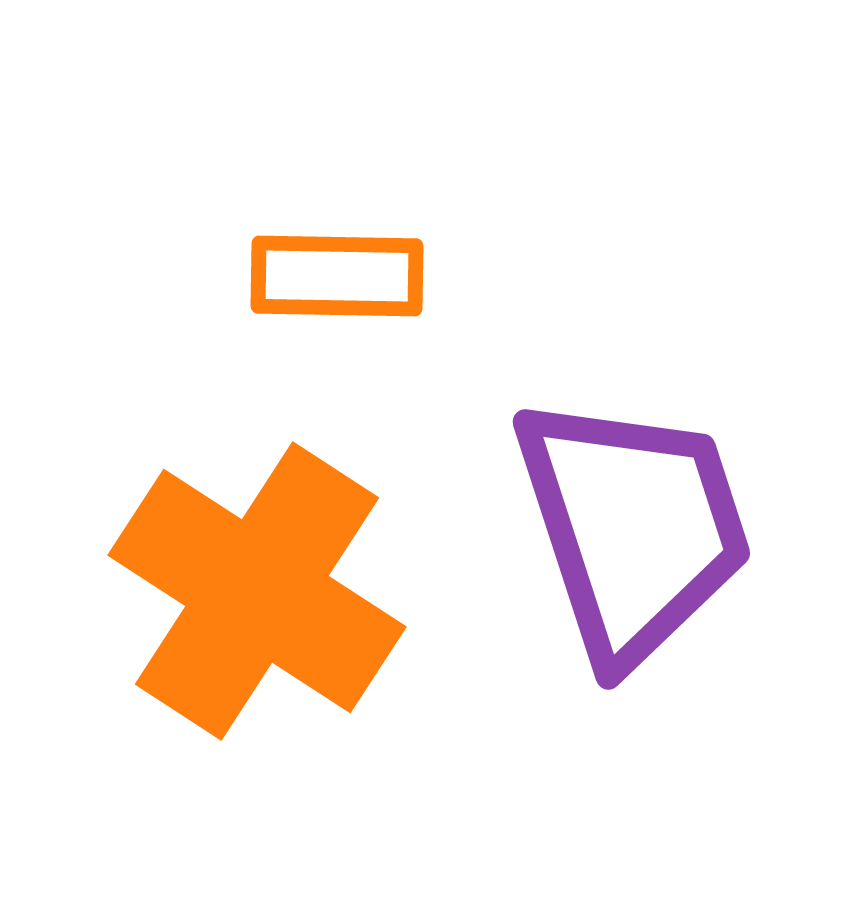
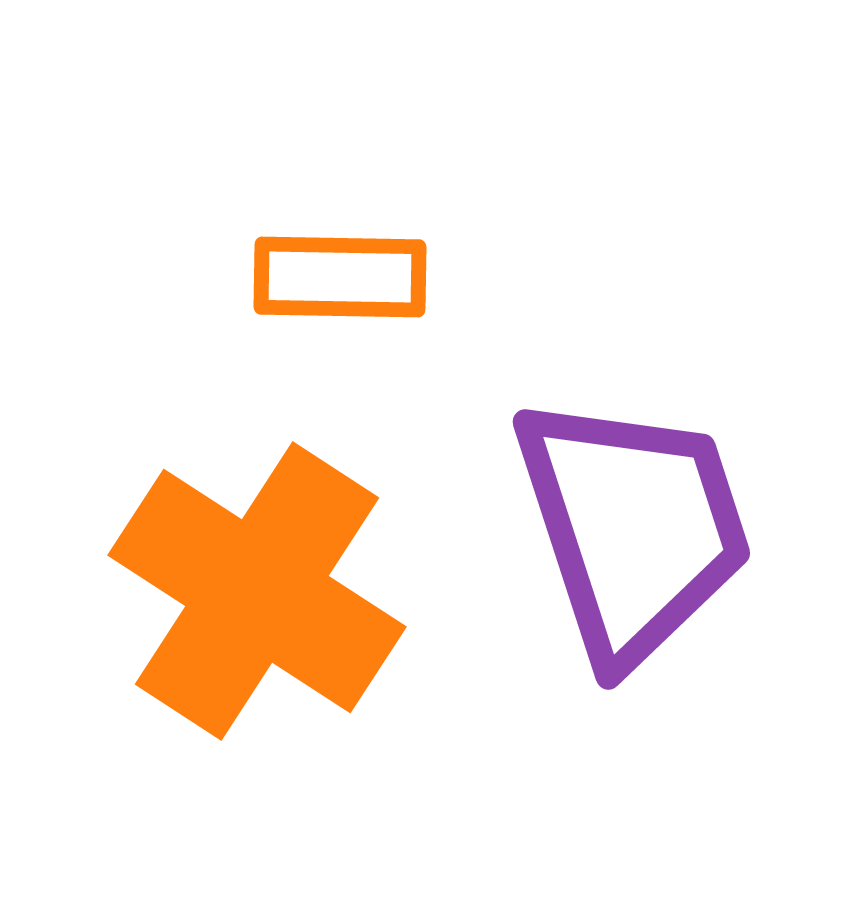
orange rectangle: moved 3 px right, 1 px down
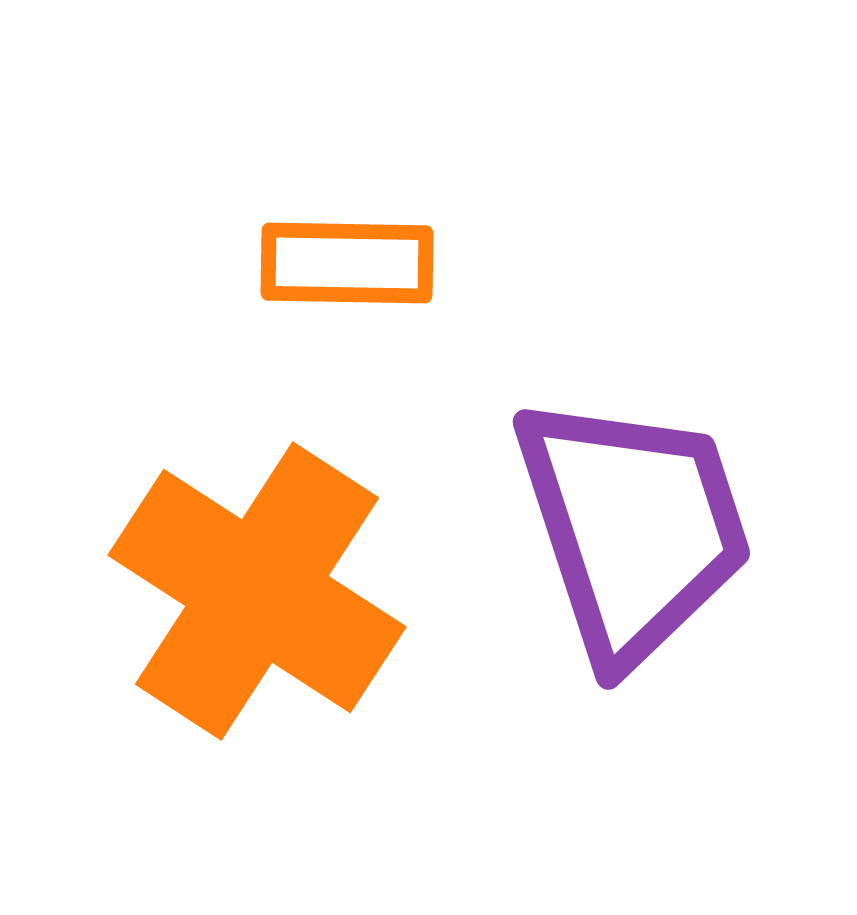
orange rectangle: moved 7 px right, 14 px up
